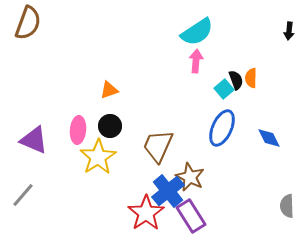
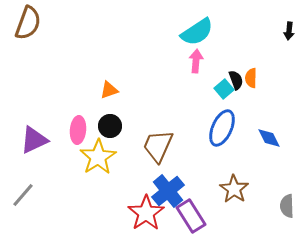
purple triangle: rotated 48 degrees counterclockwise
brown star: moved 44 px right, 12 px down; rotated 8 degrees clockwise
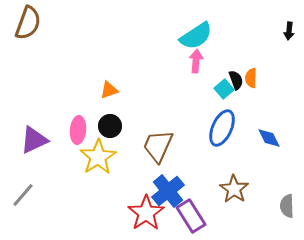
cyan semicircle: moved 1 px left, 4 px down
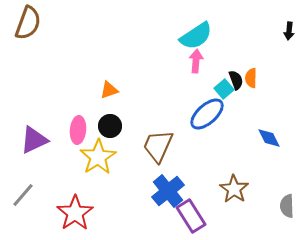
blue ellipse: moved 15 px left, 14 px up; rotated 24 degrees clockwise
red star: moved 71 px left
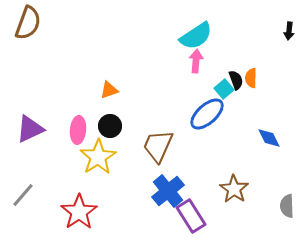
purple triangle: moved 4 px left, 11 px up
red star: moved 4 px right, 1 px up
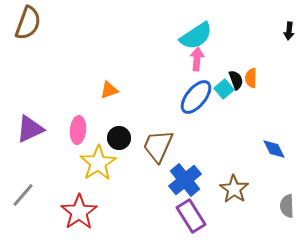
pink arrow: moved 1 px right, 2 px up
blue ellipse: moved 11 px left, 17 px up; rotated 9 degrees counterclockwise
black circle: moved 9 px right, 12 px down
blue diamond: moved 5 px right, 11 px down
yellow star: moved 6 px down
blue cross: moved 17 px right, 11 px up
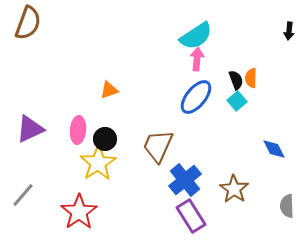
cyan square: moved 13 px right, 12 px down
black circle: moved 14 px left, 1 px down
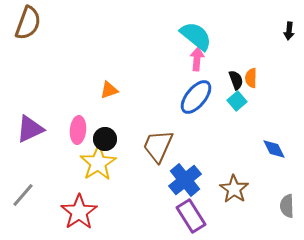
cyan semicircle: rotated 108 degrees counterclockwise
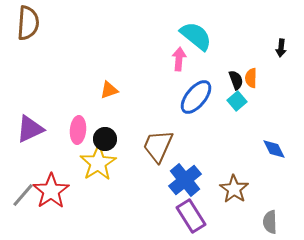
brown semicircle: rotated 16 degrees counterclockwise
black arrow: moved 8 px left, 17 px down
pink arrow: moved 18 px left
gray semicircle: moved 17 px left, 16 px down
red star: moved 28 px left, 21 px up
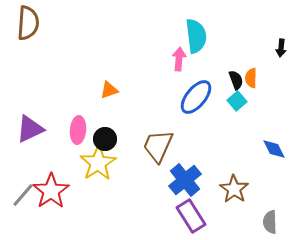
cyan semicircle: rotated 44 degrees clockwise
